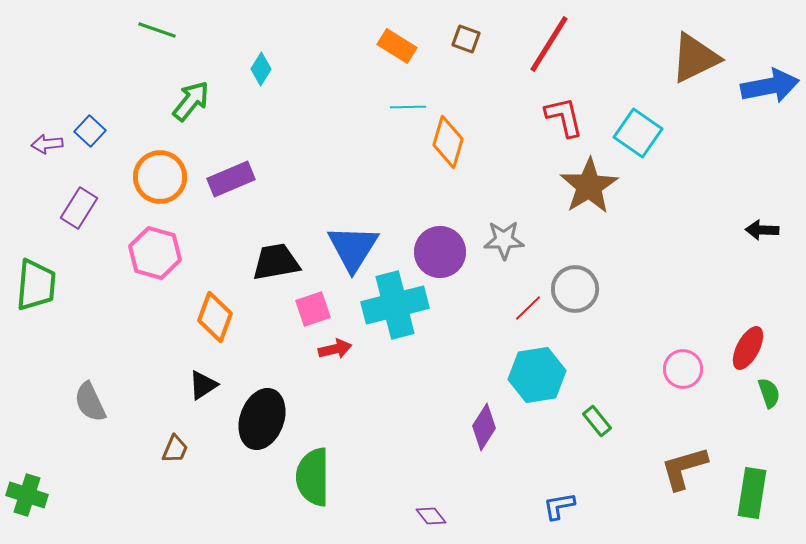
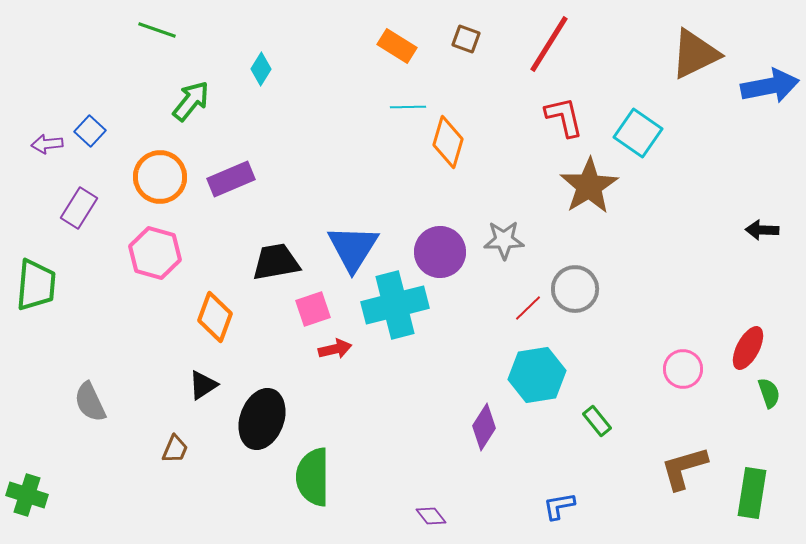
brown triangle at (695, 58): moved 4 px up
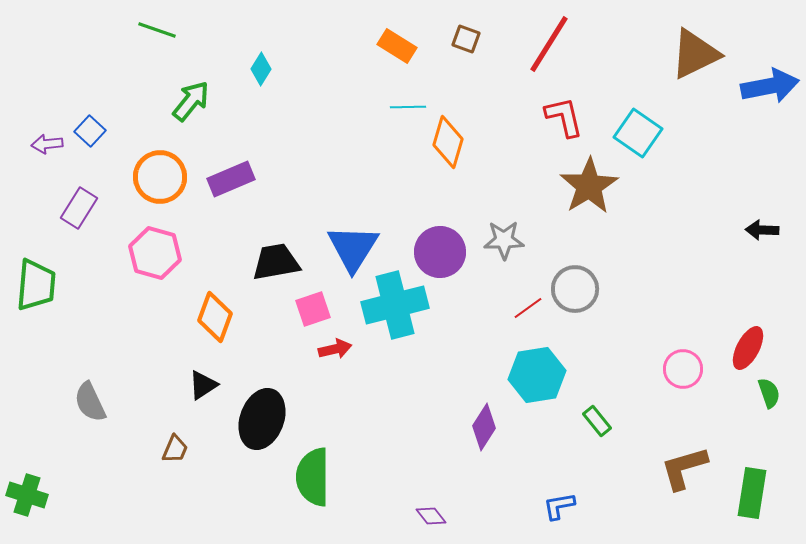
red line at (528, 308): rotated 8 degrees clockwise
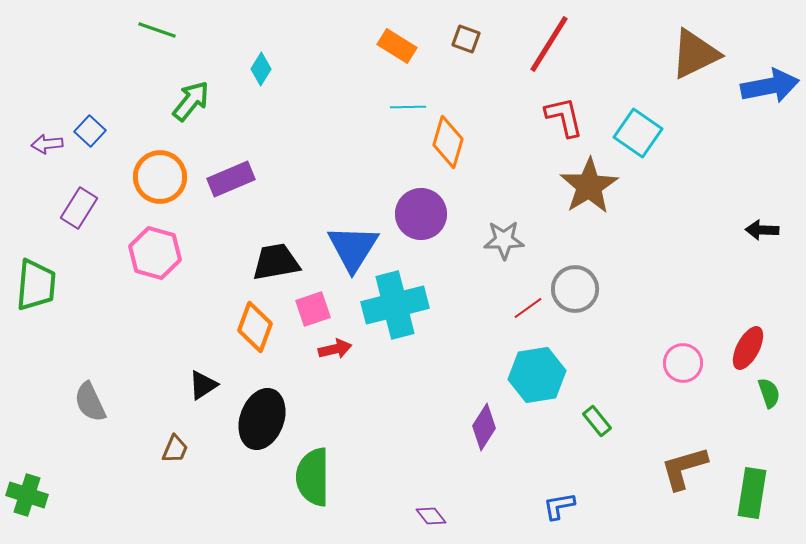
purple circle at (440, 252): moved 19 px left, 38 px up
orange diamond at (215, 317): moved 40 px right, 10 px down
pink circle at (683, 369): moved 6 px up
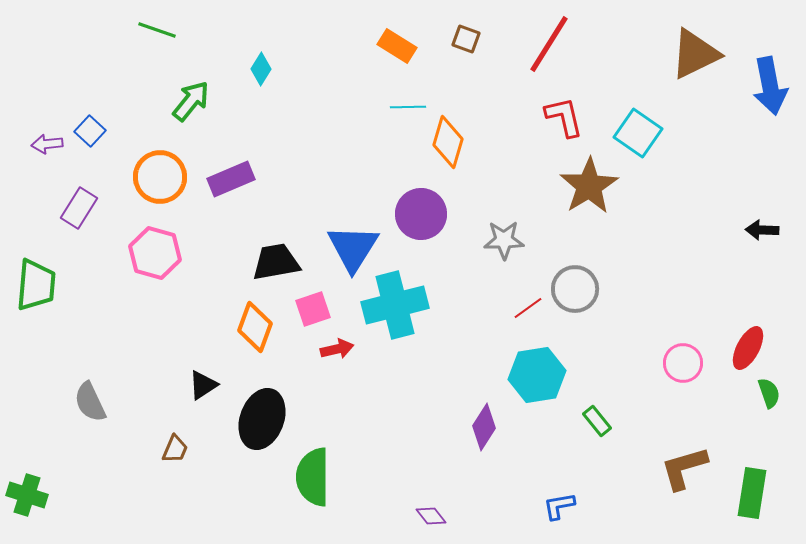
blue arrow at (770, 86): rotated 90 degrees clockwise
red arrow at (335, 349): moved 2 px right
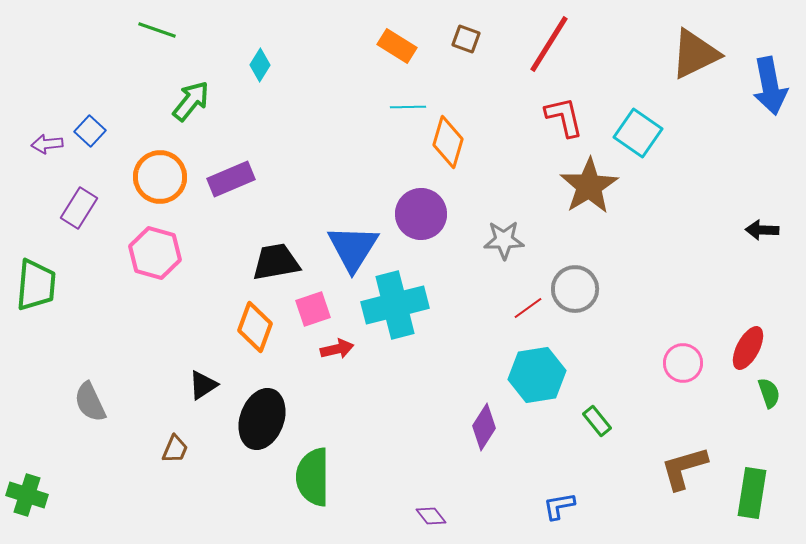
cyan diamond at (261, 69): moved 1 px left, 4 px up
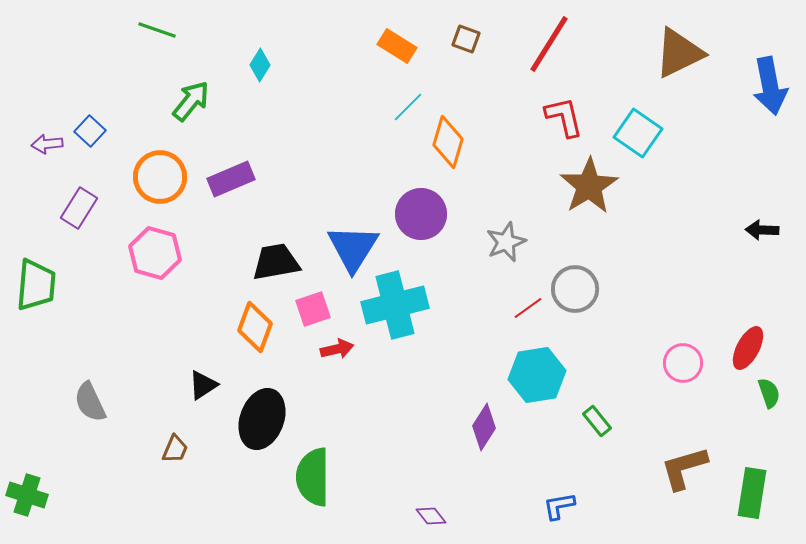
brown triangle at (695, 54): moved 16 px left, 1 px up
cyan line at (408, 107): rotated 44 degrees counterclockwise
gray star at (504, 240): moved 2 px right, 2 px down; rotated 21 degrees counterclockwise
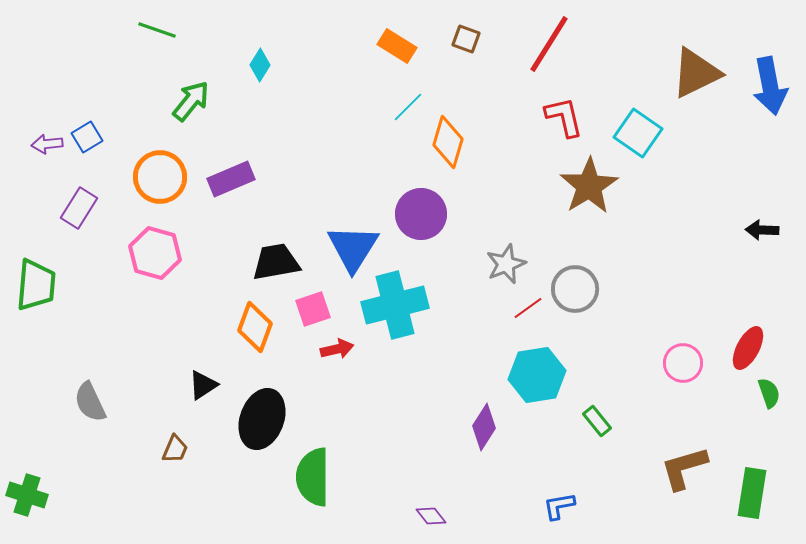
brown triangle at (679, 53): moved 17 px right, 20 px down
blue square at (90, 131): moved 3 px left, 6 px down; rotated 16 degrees clockwise
gray star at (506, 242): moved 22 px down
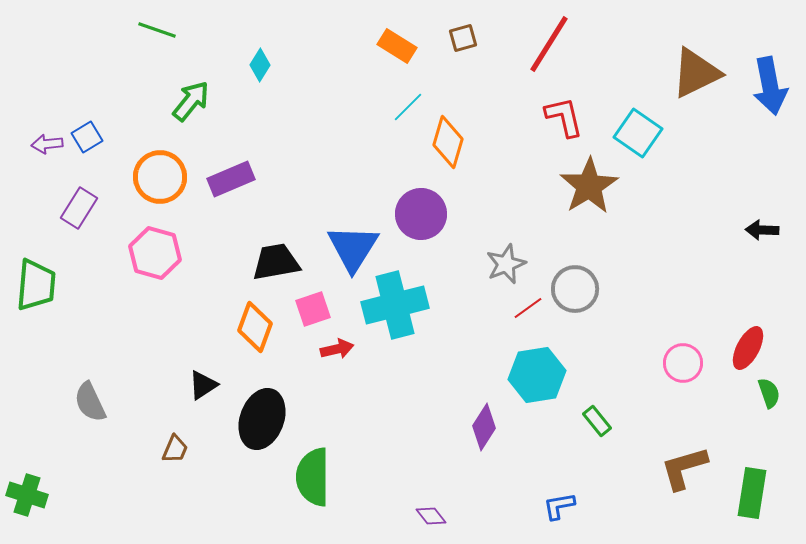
brown square at (466, 39): moved 3 px left, 1 px up; rotated 36 degrees counterclockwise
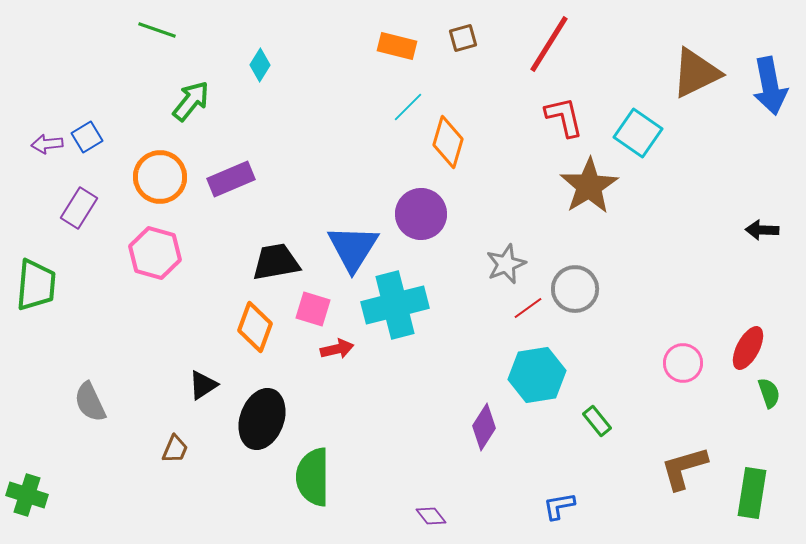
orange rectangle at (397, 46): rotated 18 degrees counterclockwise
pink square at (313, 309): rotated 36 degrees clockwise
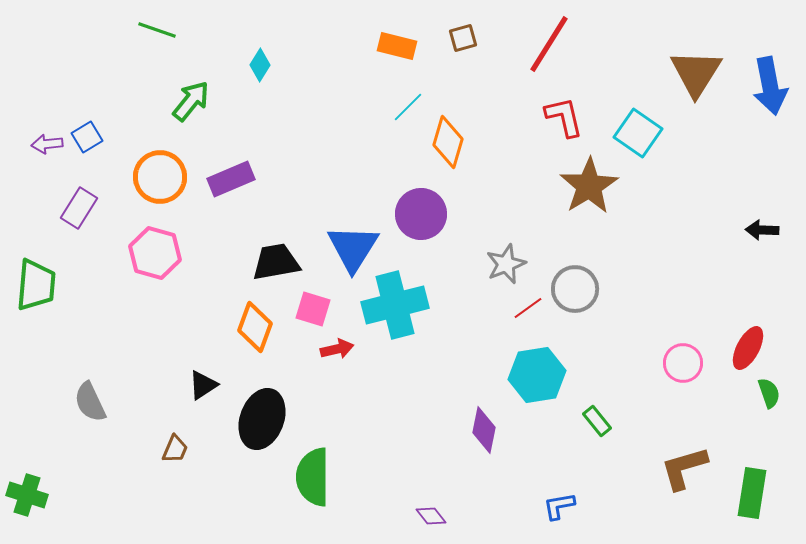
brown triangle at (696, 73): rotated 32 degrees counterclockwise
purple diamond at (484, 427): moved 3 px down; rotated 21 degrees counterclockwise
